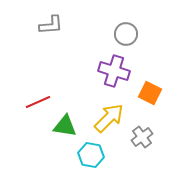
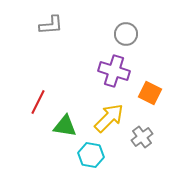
red line: rotated 40 degrees counterclockwise
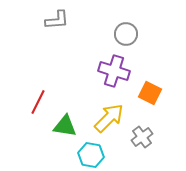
gray L-shape: moved 6 px right, 5 px up
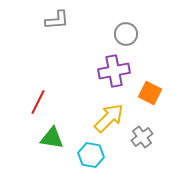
purple cross: rotated 28 degrees counterclockwise
green triangle: moved 13 px left, 12 px down
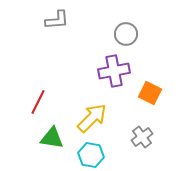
yellow arrow: moved 17 px left
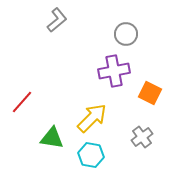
gray L-shape: rotated 35 degrees counterclockwise
red line: moved 16 px left; rotated 15 degrees clockwise
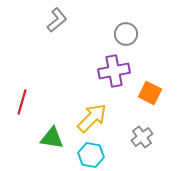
red line: rotated 25 degrees counterclockwise
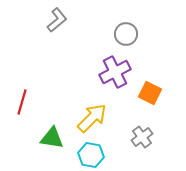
purple cross: moved 1 px right, 1 px down; rotated 16 degrees counterclockwise
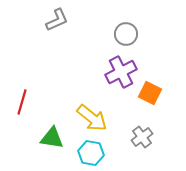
gray L-shape: rotated 15 degrees clockwise
purple cross: moved 6 px right
yellow arrow: rotated 84 degrees clockwise
cyan hexagon: moved 2 px up
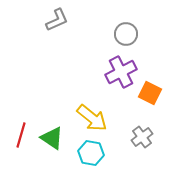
red line: moved 1 px left, 33 px down
green triangle: rotated 25 degrees clockwise
